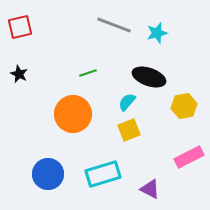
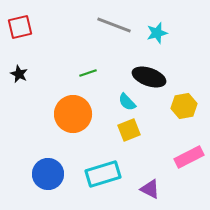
cyan semicircle: rotated 84 degrees counterclockwise
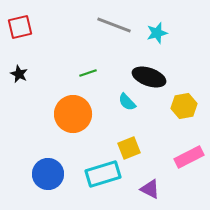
yellow square: moved 18 px down
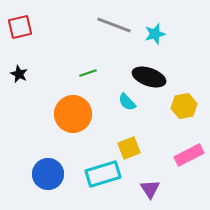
cyan star: moved 2 px left, 1 px down
pink rectangle: moved 2 px up
purple triangle: rotated 30 degrees clockwise
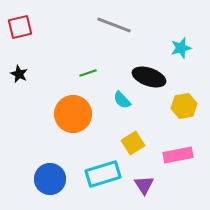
cyan star: moved 26 px right, 14 px down
cyan semicircle: moved 5 px left, 2 px up
yellow square: moved 4 px right, 5 px up; rotated 10 degrees counterclockwise
pink rectangle: moved 11 px left; rotated 16 degrees clockwise
blue circle: moved 2 px right, 5 px down
purple triangle: moved 6 px left, 4 px up
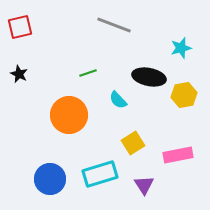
black ellipse: rotated 8 degrees counterclockwise
cyan semicircle: moved 4 px left
yellow hexagon: moved 11 px up
orange circle: moved 4 px left, 1 px down
cyan rectangle: moved 3 px left
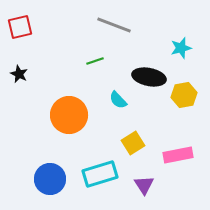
green line: moved 7 px right, 12 px up
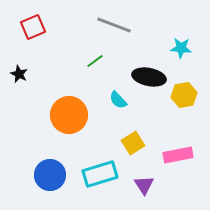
red square: moved 13 px right; rotated 10 degrees counterclockwise
cyan star: rotated 20 degrees clockwise
green line: rotated 18 degrees counterclockwise
blue circle: moved 4 px up
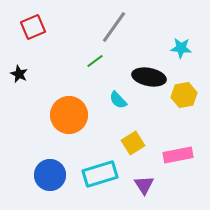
gray line: moved 2 px down; rotated 76 degrees counterclockwise
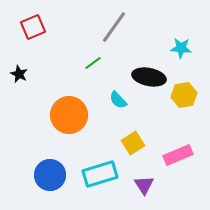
green line: moved 2 px left, 2 px down
pink rectangle: rotated 12 degrees counterclockwise
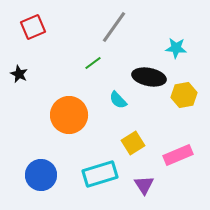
cyan star: moved 5 px left
blue circle: moved 9 px left
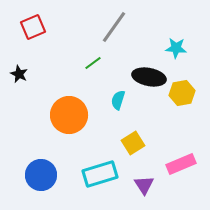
yellow hexagon: moved 2 px left, 2 px up
cyan semicircle: rotated 60 degrees clockwise
pink rectangle: moved 3 px right, 9 px down
